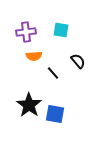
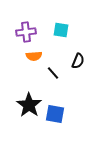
black semicircle: rotated 63 degrees clockwise
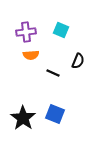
cyan square: rotated 14 degrees clockwise
orange semicircle: moved 3 px left, 1 px up
black line: rotated 24 degrees counterclockwise
black star: moved 6 px left, 13 px down
blue square: rotated 12 degrees clockwise
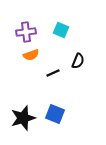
orange semicircle: rotated 14 degrees counterclockwise
black line: rotated 48 degrees counterclockwise
black star: rotated 20 degrees clockwise
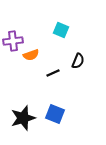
purple cross: moved 13 px left, 9 px down
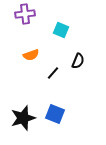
purple cross: moved 12 px right, 27 px up
black line: rotated 24 degrees counterclockwise
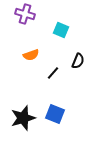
purple cross: rotated 24 degrees clockwise
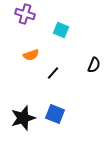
black semicircle: moved 16 px right, 4 px down
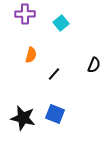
purple cross: rotated 18 degrees counterclockwise
cyan square: moved 7 px up; rotated 28 degrees clockwise
orange semicircle: rotated 56 degrees counterclockwise
black line: moved 1 px right, 1 px down
black star: rotated 30 degrees clockwise
